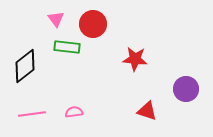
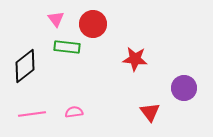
purple circle: moved 2 px left, 1 px up
red triangle: moved 3 px right, 1 px down; rotated 35 degrees clockwise
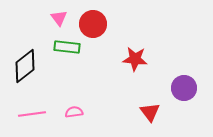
pink triangle: moved 3 px right, 1 px up
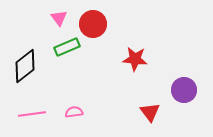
green rectangle: rotated 30 degrees counterclockwise
purple circle: moved 2 px down
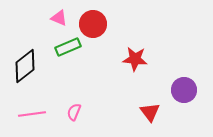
pink triangle: rotated 30 degrees counterclockwise
green rectangle: moved 1 px right
pink semicircle: rotated 60 degrees counterclockwise
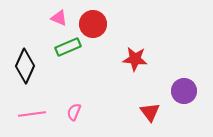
black diamond: rotated 28 degrees counterclockwise
purple circle: moved 1 px down
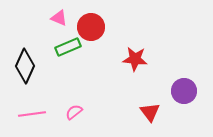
red circle: moved 2 px left, 3 px down
pink semicircle: rotated 30 degrees clockwise
